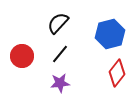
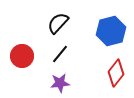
blue hexagon: moved 1 px right, 3 px up
red diamond: moved 1 px left
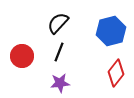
black line: moved 1 px left, 2 px up; rotated 18 degrees counterclockwise
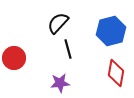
black line: moved 9 px right, 3 px up; rotated 36 degrees counterclockwise
red circle: moved 8 px left, 2 px down
red diamond: rotated 28 degrees counterclockwise
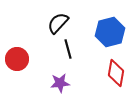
blue hexagon: moved 1 px left, 1 px down
red circle: moved 3 px right, 1 px down
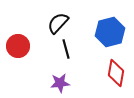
black line: moved 2 px left
red circle: moved 1 px right, 13 px up
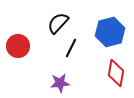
black line: moved 5 px right, 1 px up; rotated 42 degrees clockwise
